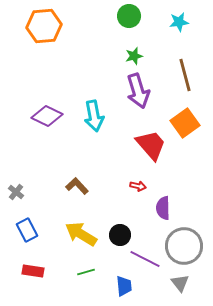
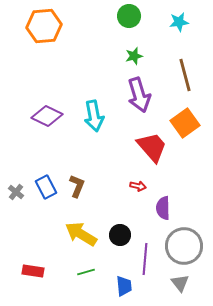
purple arrow: moved 1 px right, 4 px down
red trapezoid: moved 1 px right, 2 px down
brown L-shape: rotated 65 degrees clockwise
blue rectangle: moved 19 px right, 43 px up
purple line: rotated 68 degrees clockwise
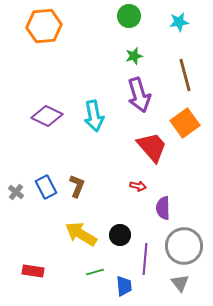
green line: moved 9 px right
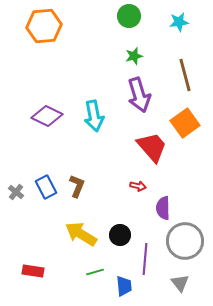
gray circle: moved 1 px right, 5 px up
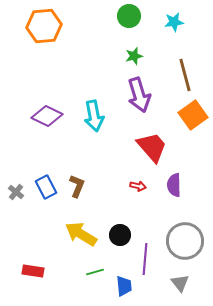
cyan star: moved 5 px left
orange square: moved 8 px right, 8 px up
purple semicircle: moved 11 px right, 23 px up
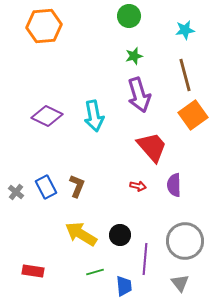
cyan star: moved 11 px right, 8 px down
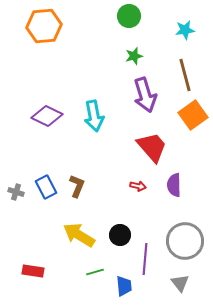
purple arrow: moved 6 px right
gray cross: rotated 21 degrees counterclockwise
yellow arrow: moved 2 px left, 1 px down
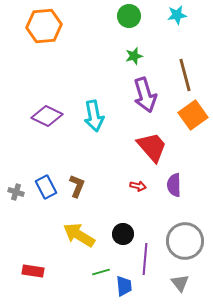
cyan star: moved 8 px left, 15 px up
black circle: moved 3 px right, 1 px up
green line: moved 6 px right
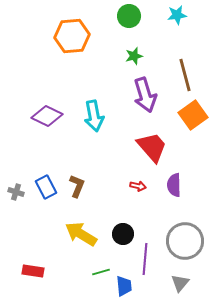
orange hexagon: moved 28 px right, 10 px down
yellow arrow: moved 2 px right, 1 px up
gray triangle: rotated 18 degrees clockwise
